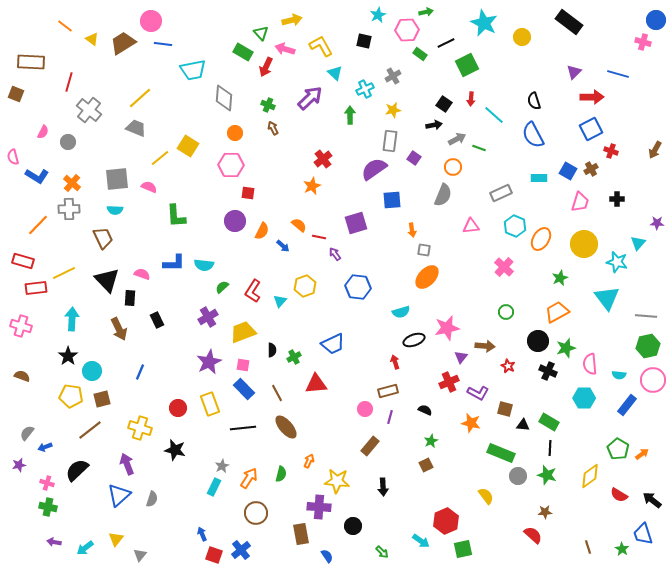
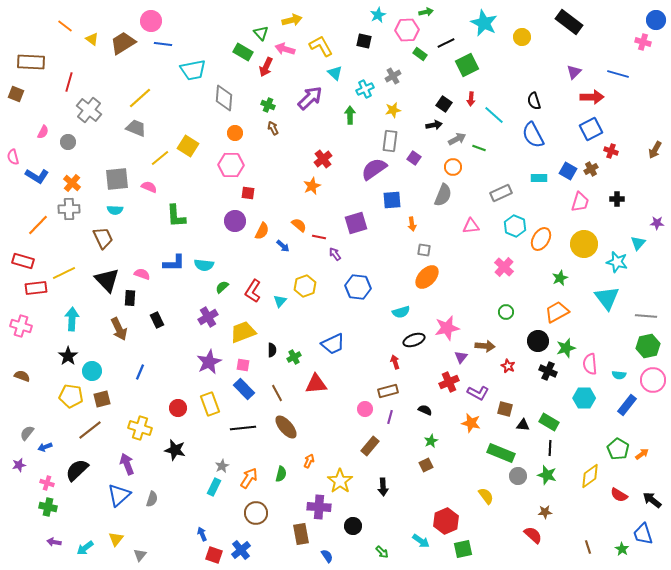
orange arrow at (412, 230): moved 6 px up
yellow star at (337, 481): moved 3 px right; rotated 30 degrees clockwise
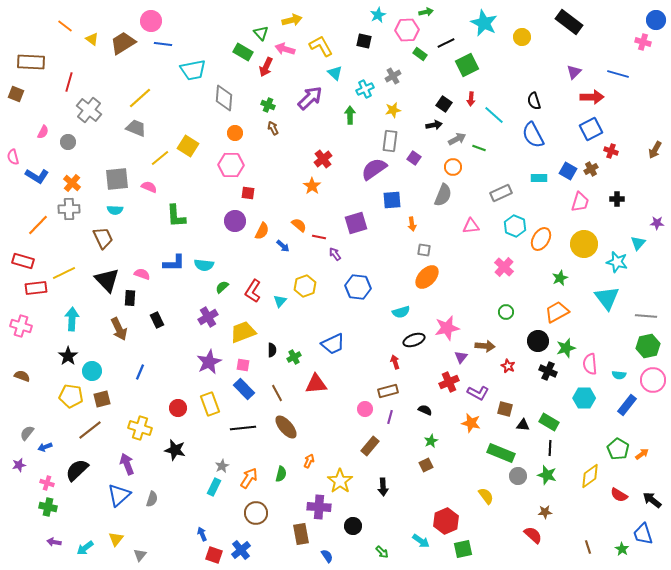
orange star at (312, 186): rotated 12 degrees counterclockwise
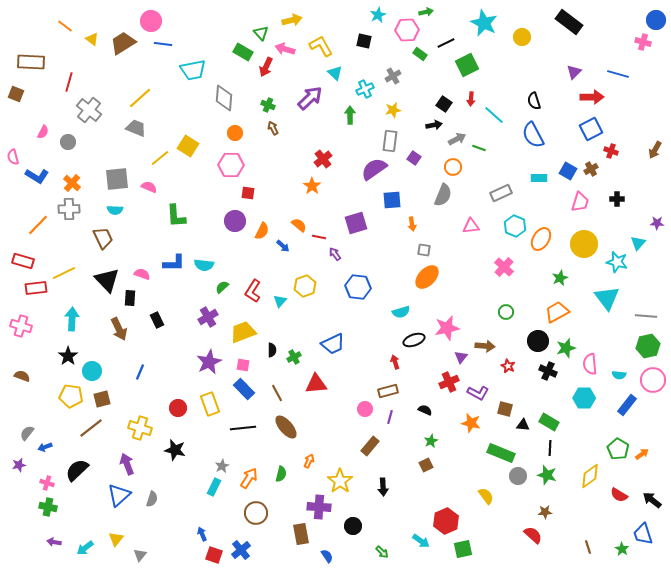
brown line at (90, 430): moved 1 px right, 2 px up
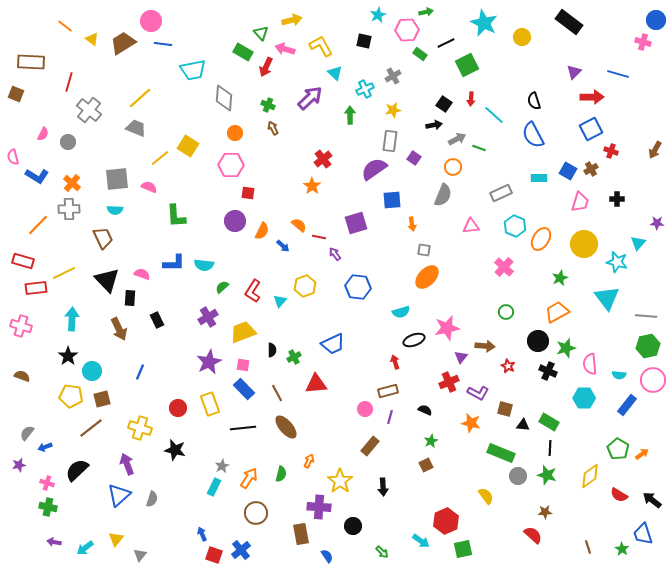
pink semicircle at (43, 132): moved 2 px down
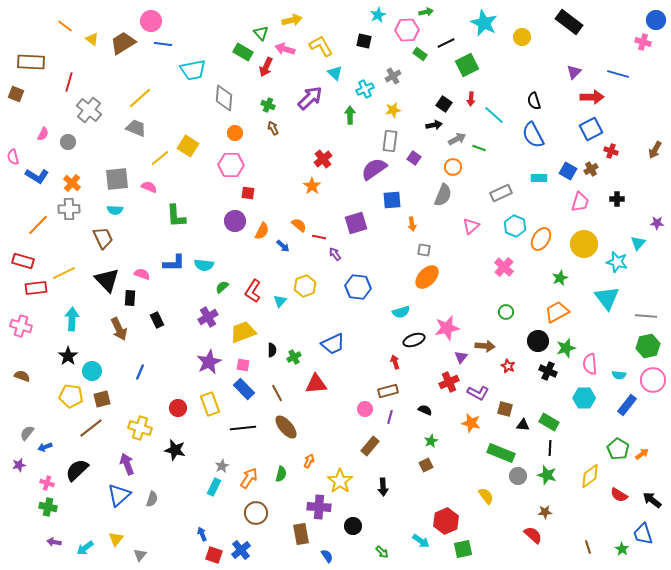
pink triangle at (471, 226): rotated 36 degrees counterclockwise
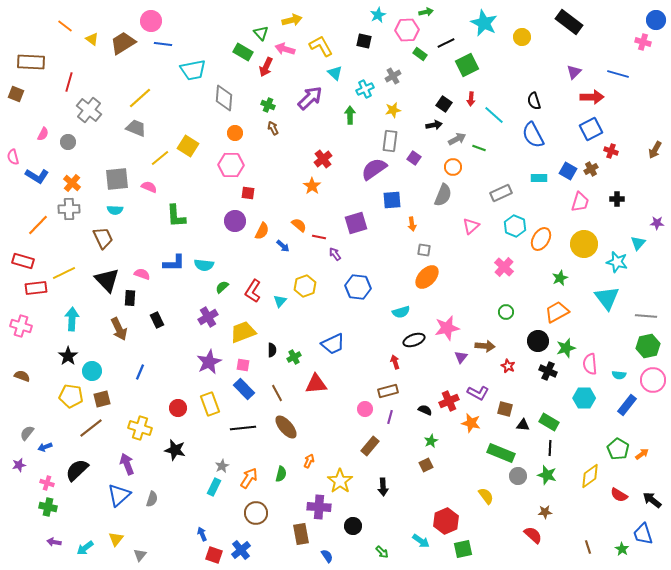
red cross at (449, 382): moved 19 px down
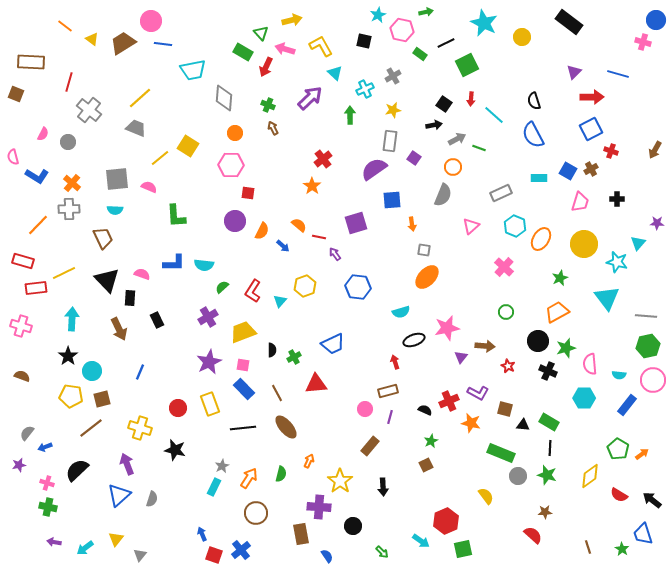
pink hexagon at (407, 30): moved 5 px left; rotated 15 degrees clockwise
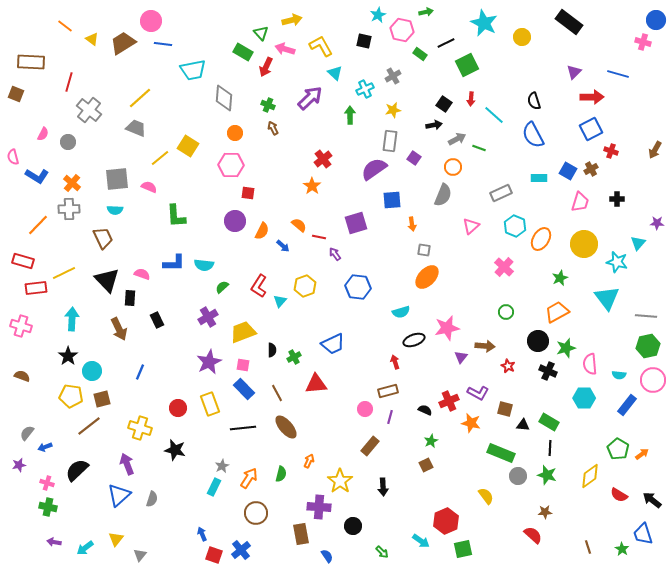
red L-shape at (253, 291): moved 6 px right, 5 px up
brown line at (91, 428): moved 2 px left, 2 px up
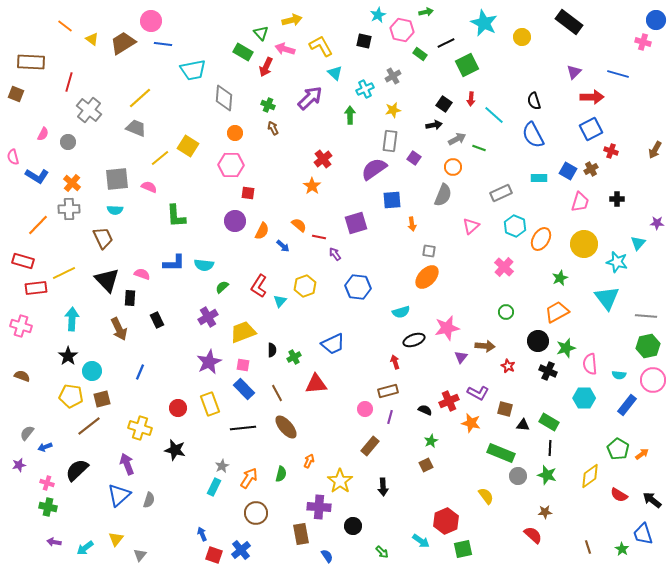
gray square at (424, 250): moved 5 px right, 1 px down
gray semicircle at (152, 499): moved 3 px left, 1 px down
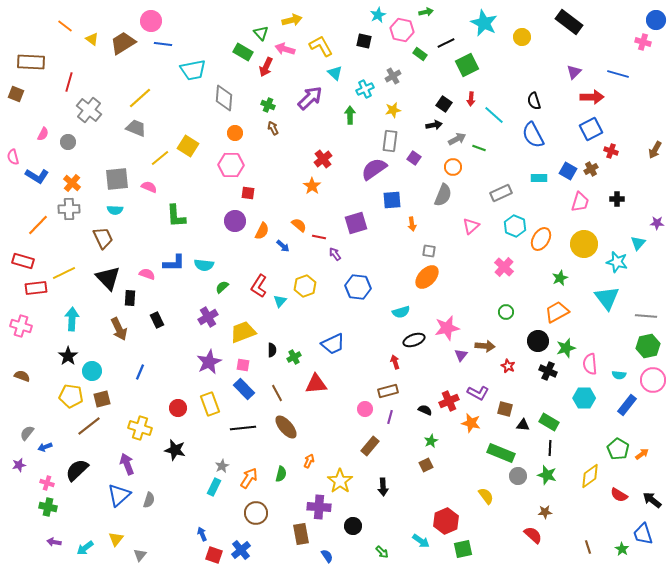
pink semicircle at (142, 274): moved 5 px right
black triangle at (107, 280): moved 1 px right, 2 px up
purple triangle at (461, 357): moved 2 px up
